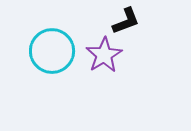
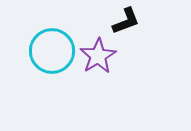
purple star: moved 6 px left, 1 px down
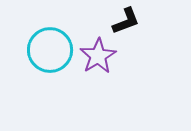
cyan circle: moved 2 px left, 1 px up
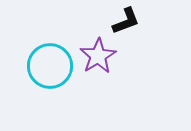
cyan circle: moved 16 px down
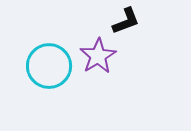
cyan circle: moved 1 px left
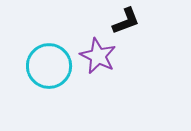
purple star: rotated 15 degrees counterclockwise
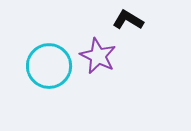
black L-shape: moved 2 px right, 1 px up; rotated 128 degrees counterclockwise
